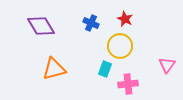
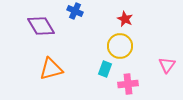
blue cross: moved 16 px left, 12 px up
orange triangle: moved 3 px left
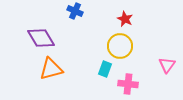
purple diamond: moved 12 px down
pink cross: rotated 12 degrees clockwise
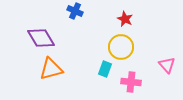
yellow circle: moved 1 px right, 1 px down
pink triangle: rotated 18 degrees counterclockwise
pink cross: moved 3 px right, 2 px up
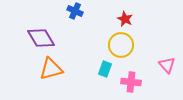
yellow circle: moved 2 px up
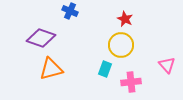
blue cross: moved 5 px left
purple diamond: rotated 40 degrees counterclockwise
pink cross: rotated 12 degrees counterclockwise
